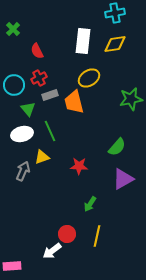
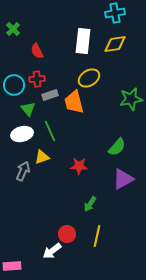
red cross: moved 2 px left, 1 px down; rotated 21 degrees clockwise
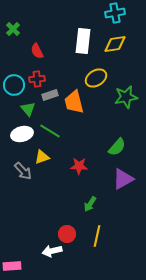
yellow ellipse: moved 7 px right
green star: moved 5 px left, 2 px up
green line: rotated 35 degrees counterclockwise
gray arrow: rotated 114 degrees clockwise
white arrow: rotated 24 degrees clockwise
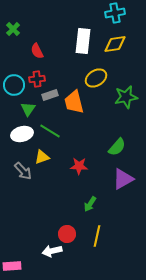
green triangle: rotated 14 degrees clockwise
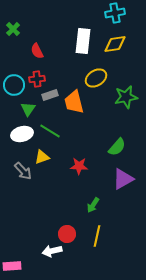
green arrow: moved 3 px right, 1 px down
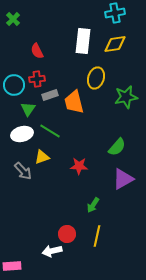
green cross: moved 10 px up
yellow ellipse: rotated 40 degrees counterclockwise
